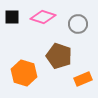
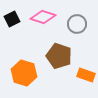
black square: moved 2 px down; rotated 28 degrees counterclockwise
gray circle: moved 1 px left
orange rectangle: moved 3 px right, 4 px up; rotated 42 degrees clockwise
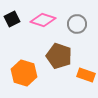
pink diamond: moved 3 px down
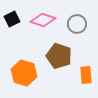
orange rectangle: rotated 66 degrees clockwise
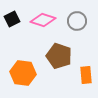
gray circle: moved 3 px up
orange hexagon: moved 1 px left; rotated 10 degrees counterclockwise
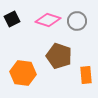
pink diamond: moved 5 px right
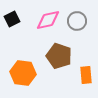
pink diamond: rotated 30 degrees counterclockwise
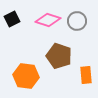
pink diamond: rotated 30 degrees clockwise
orange hexagon: moved 3 px right, 3 px down
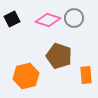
gray circle: moved 3 px left, 3 px up
orange hexagon: rotated 20 degrees counterclockwise
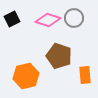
orange rectangle: moved 1 px left
